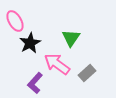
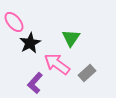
pink ellipse: moved 1 px left, 1 px down; rotated 10 degrees counterclockwise
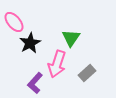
pink arrow: rotated 108 degrees counterclockwise
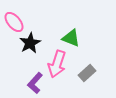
green triangle: rotated 42 degrees counterclockwise
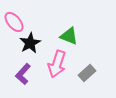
green triangle: moved 2 px left, 2 px up
purple L-shape: moved 12 px left, 9 px up
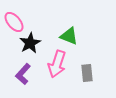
gray rectangle: rotated 54 degrees counterclockwise
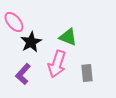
green triangle: moved 1 px left, 1 px down
black star: moved 1 px right, 1 px up
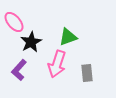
green triangle: rotated 42 degrees counterclockwise
purple L-shape: moved 4 px left, 4 px up
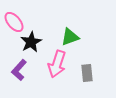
green triangle: moved 2 px right
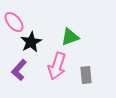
pink arrow: moved 2 px down
gray rectangle: moved 1 px left, 2 px down
